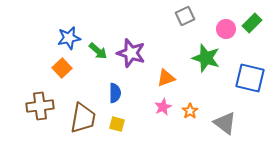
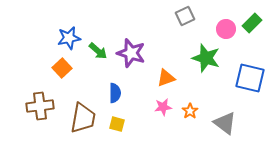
pink star: rotated 18 degrees clockwise
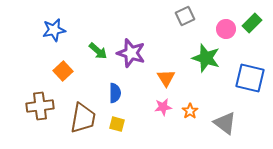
blue star: moved 15 px left, 8 px up
orange square: moved 1 px right, 3 px down
orange triangle: rotated 42 degrees counterclockwise
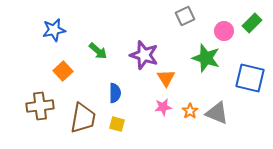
pink circle: moved 2 px left, 2 px down
purple star: moved 13 px right, 2 px down
gray triangle: moved 8 px left, 10 px up; rotated 15 degrees counterclockwise
